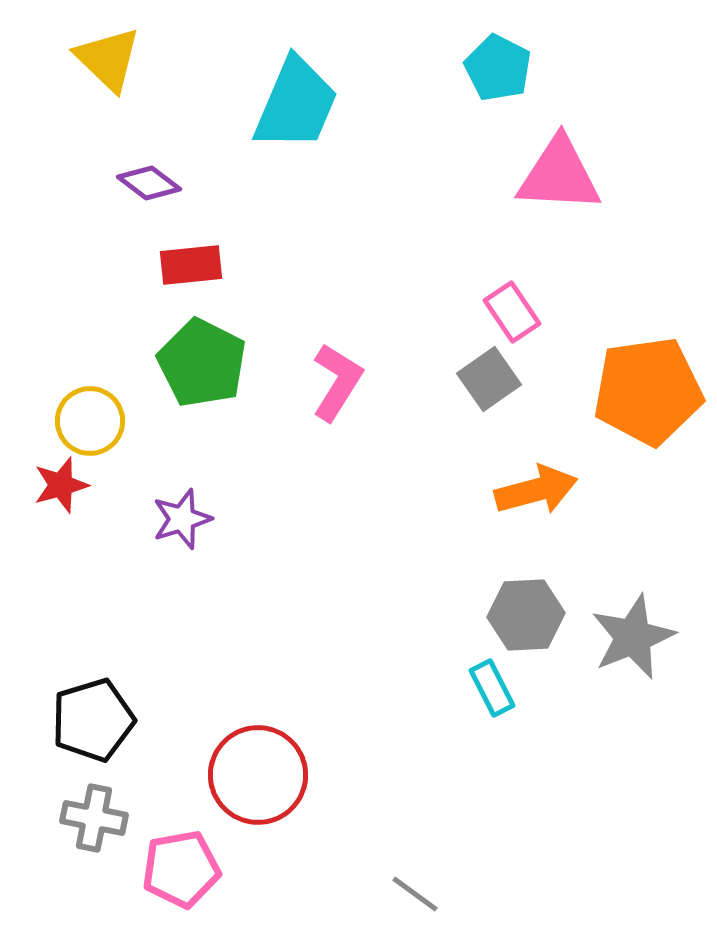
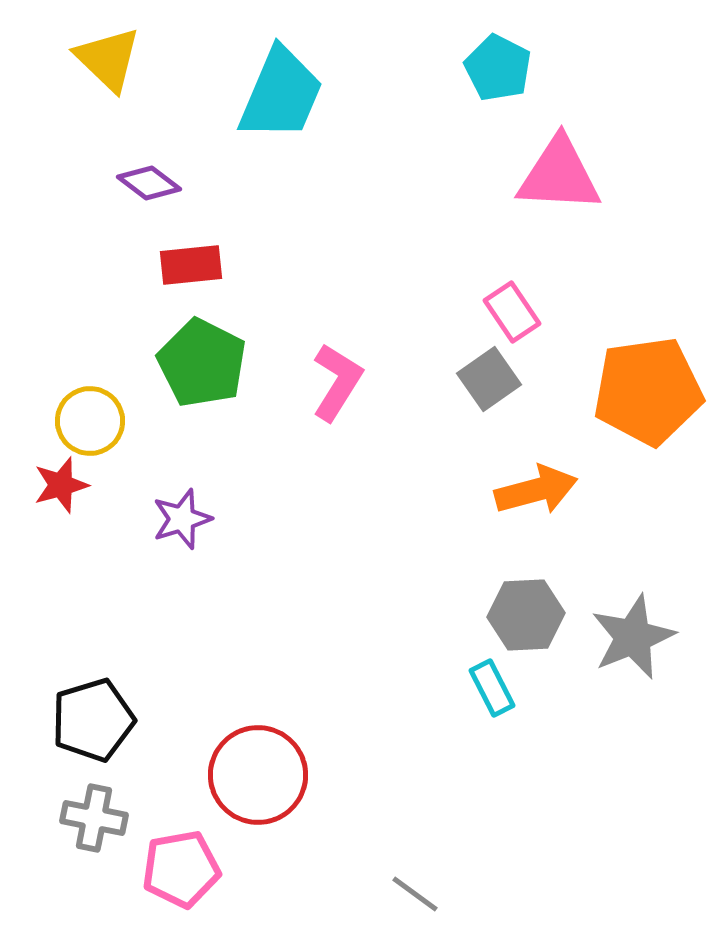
cyan trapezoid: moved 15 px left, 10 px up
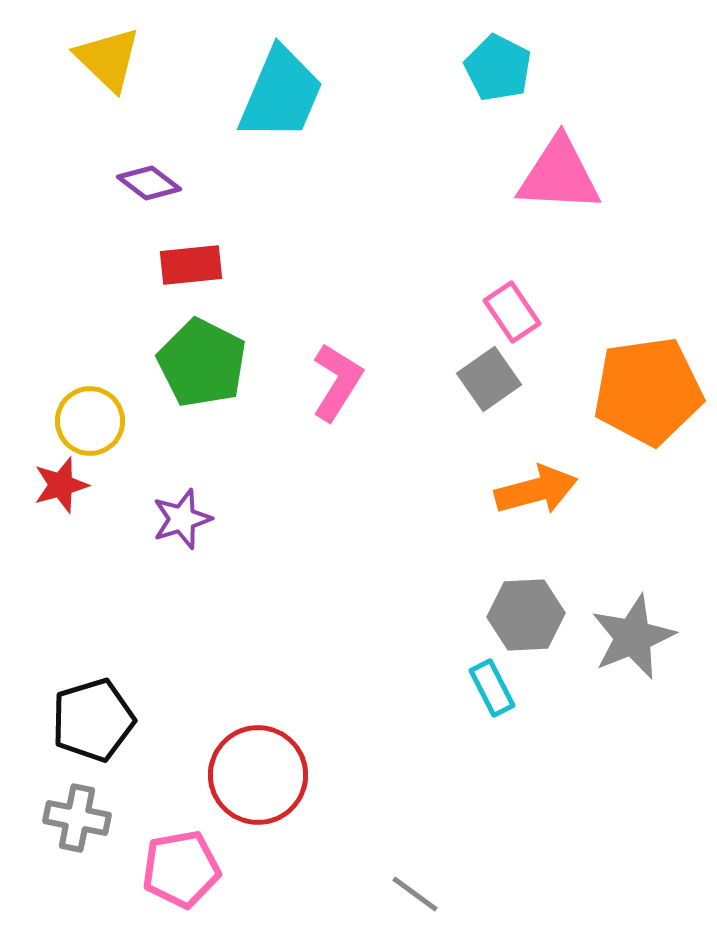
gray cross: moved 17 px left
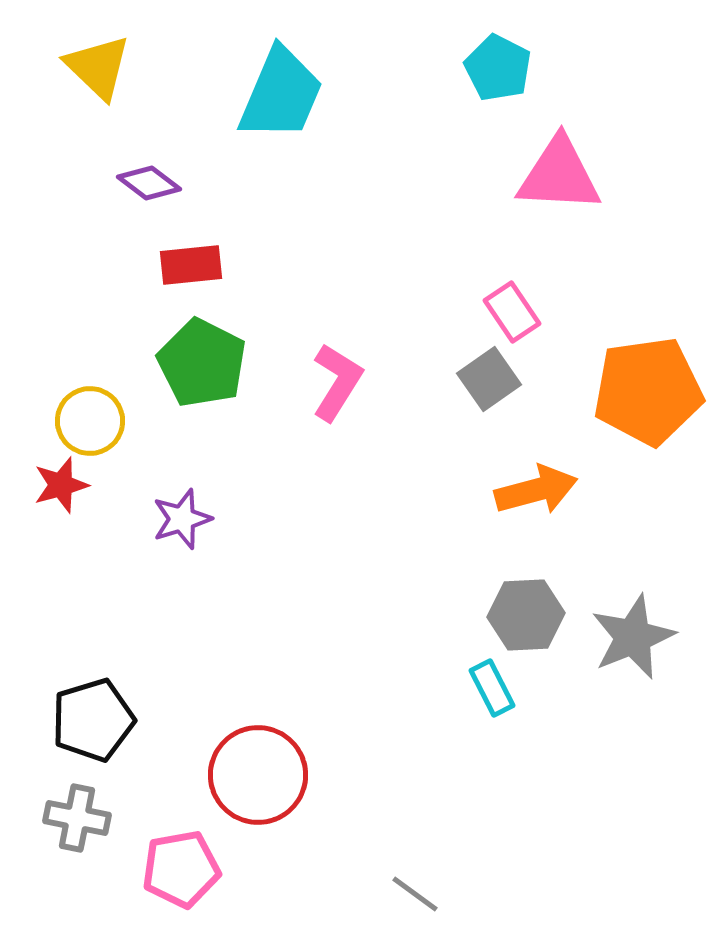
yellow triangle: moved 10 px left, 8 px down
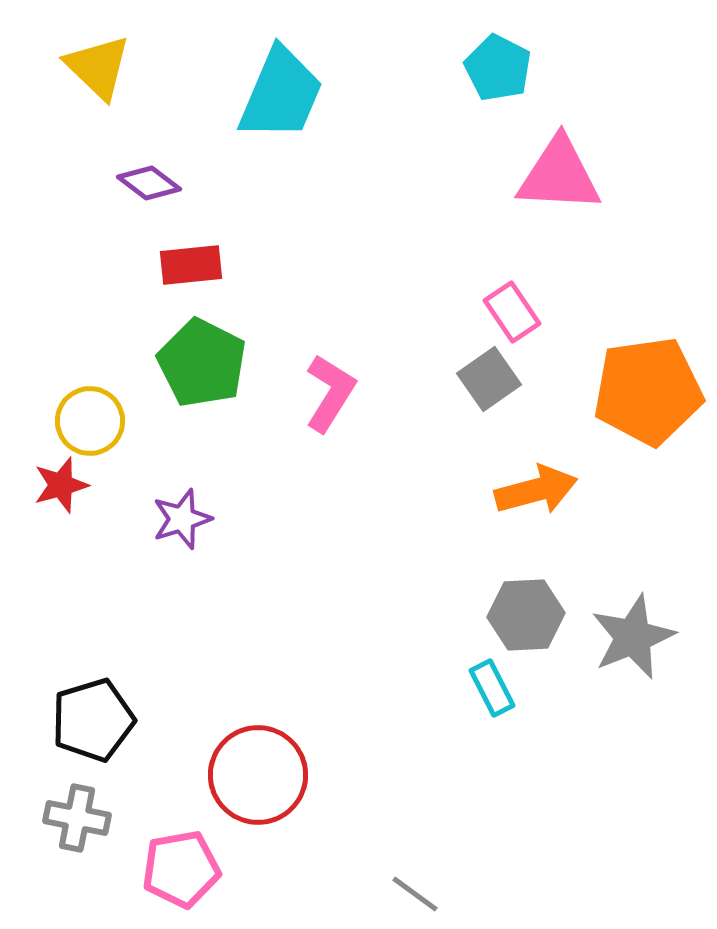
pink L-shape: moved 7 px left, 11 px down
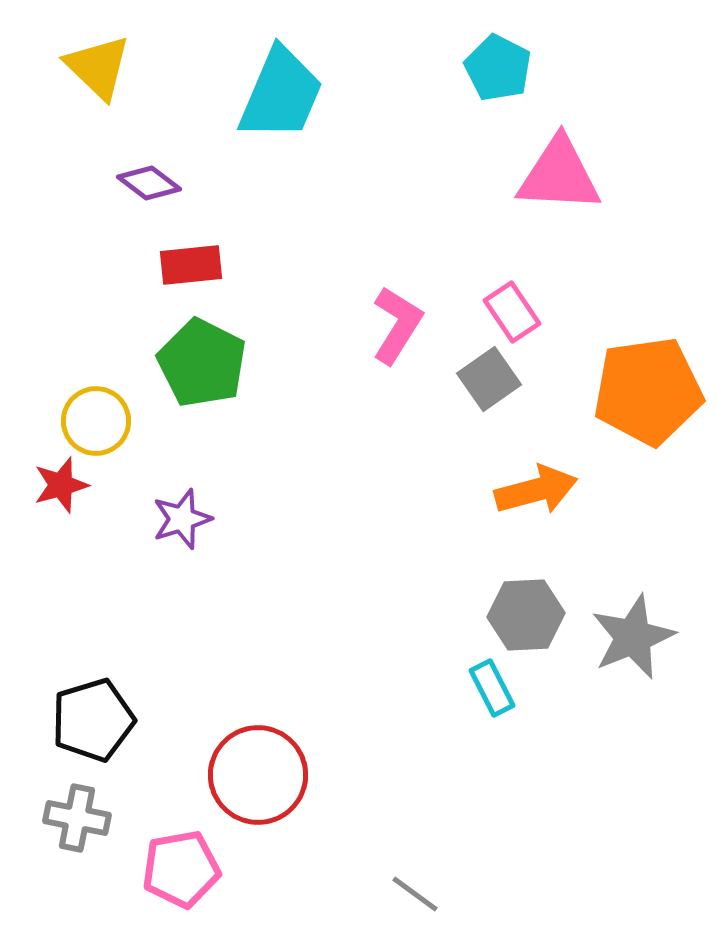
pink L-shape: moved 67 px right, 68 px up
yellow circle: moved 6 px right
